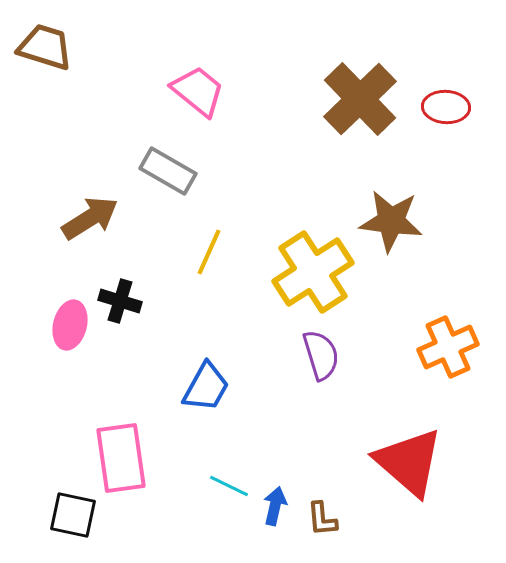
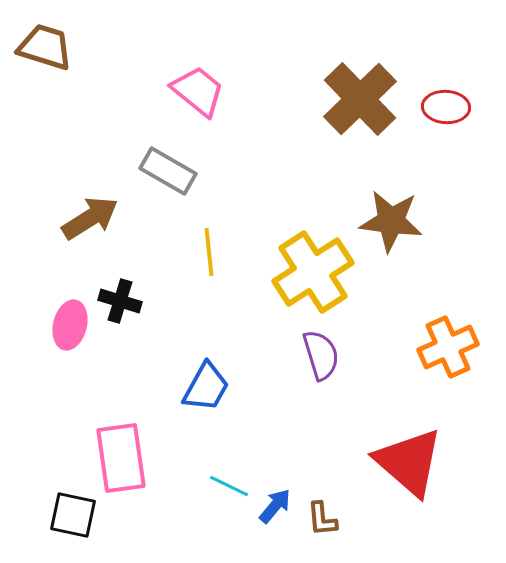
yellow line: rotated 30 degrees counterclockwise
blue arrow: rotated 27 degrees clockwise
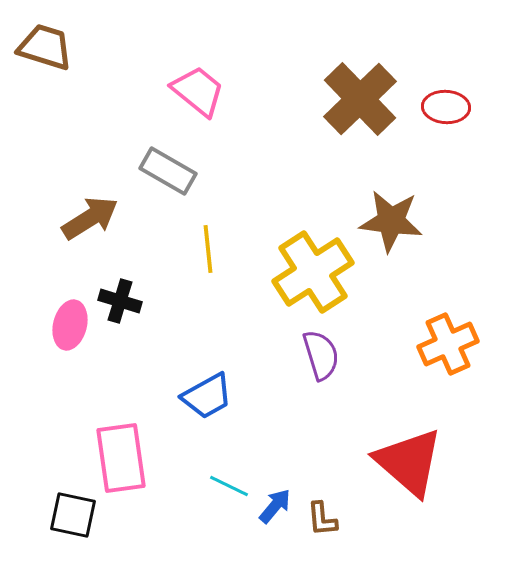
yellow line: moved 1 px left, 3 px up
orange cross: moved 3 px up
blue trapezoid: moved 1 px right, 9 px down; rotated 32 degrees clockwise
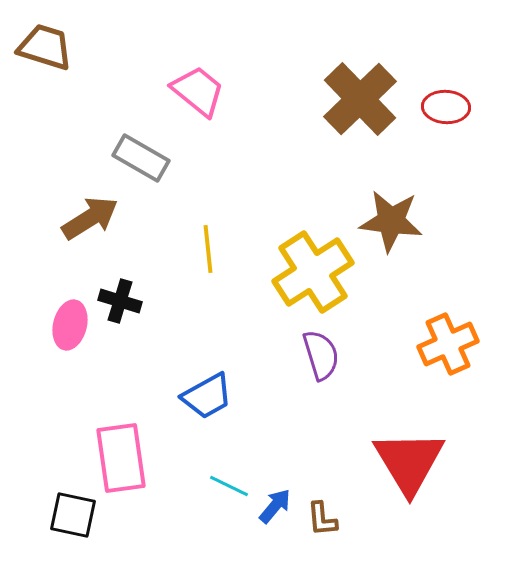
gray rectangle: moved 27 px left, 13 px up
red triangle: rotated 18 degrees clockwise
